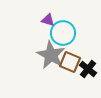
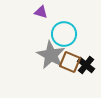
purple triangle: moved 7 px left, 8 px up
cyan circle: moved 1 px right, 1 px down
black cross: moved 2 px left, 4 px up
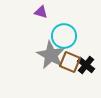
cyan circle: moved 2 px down
